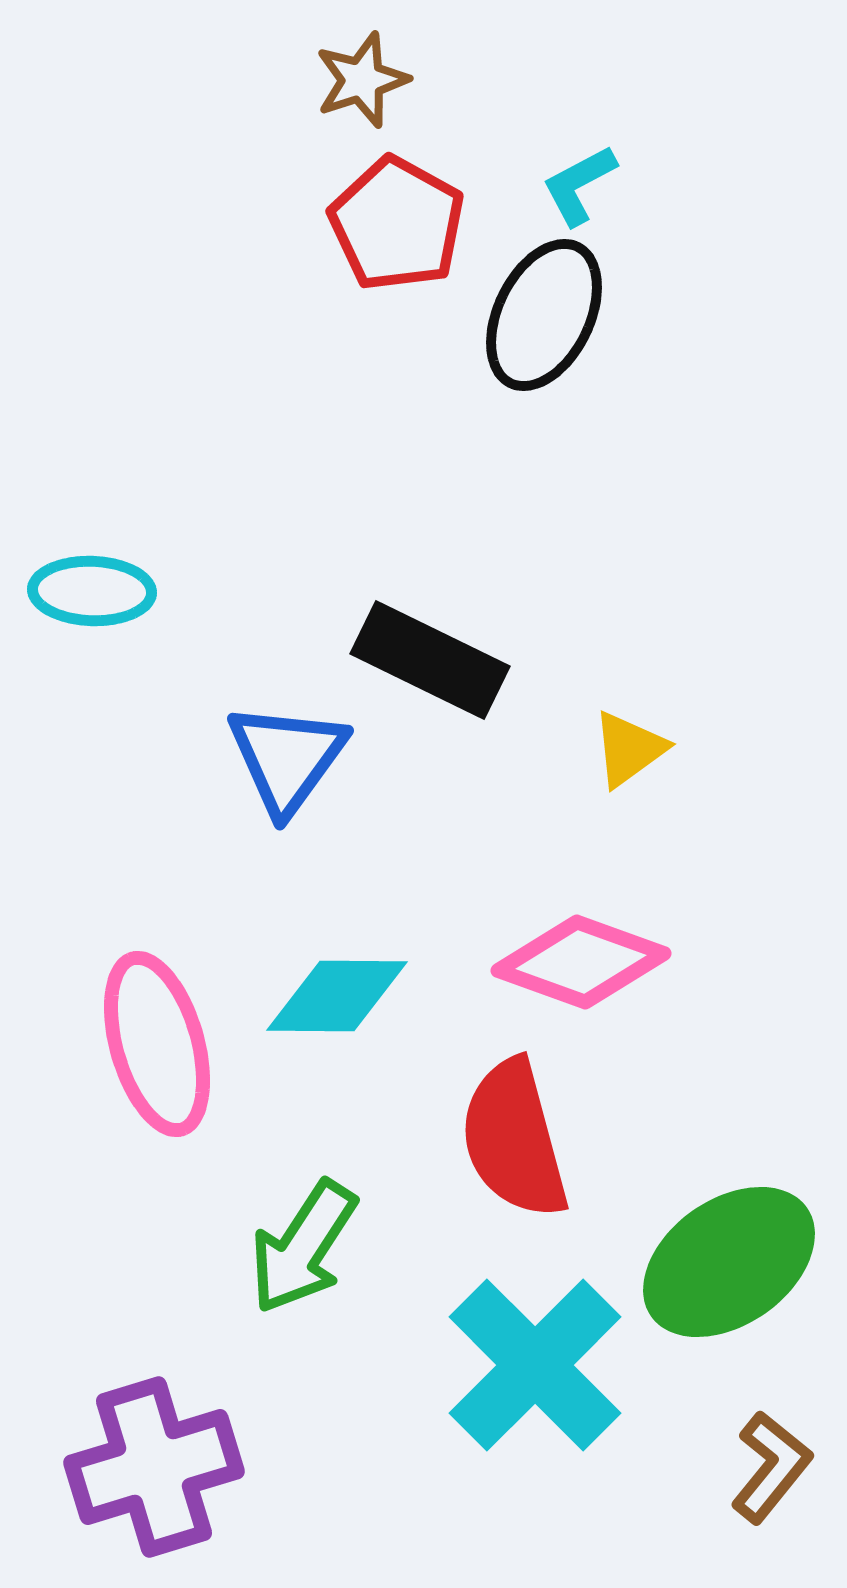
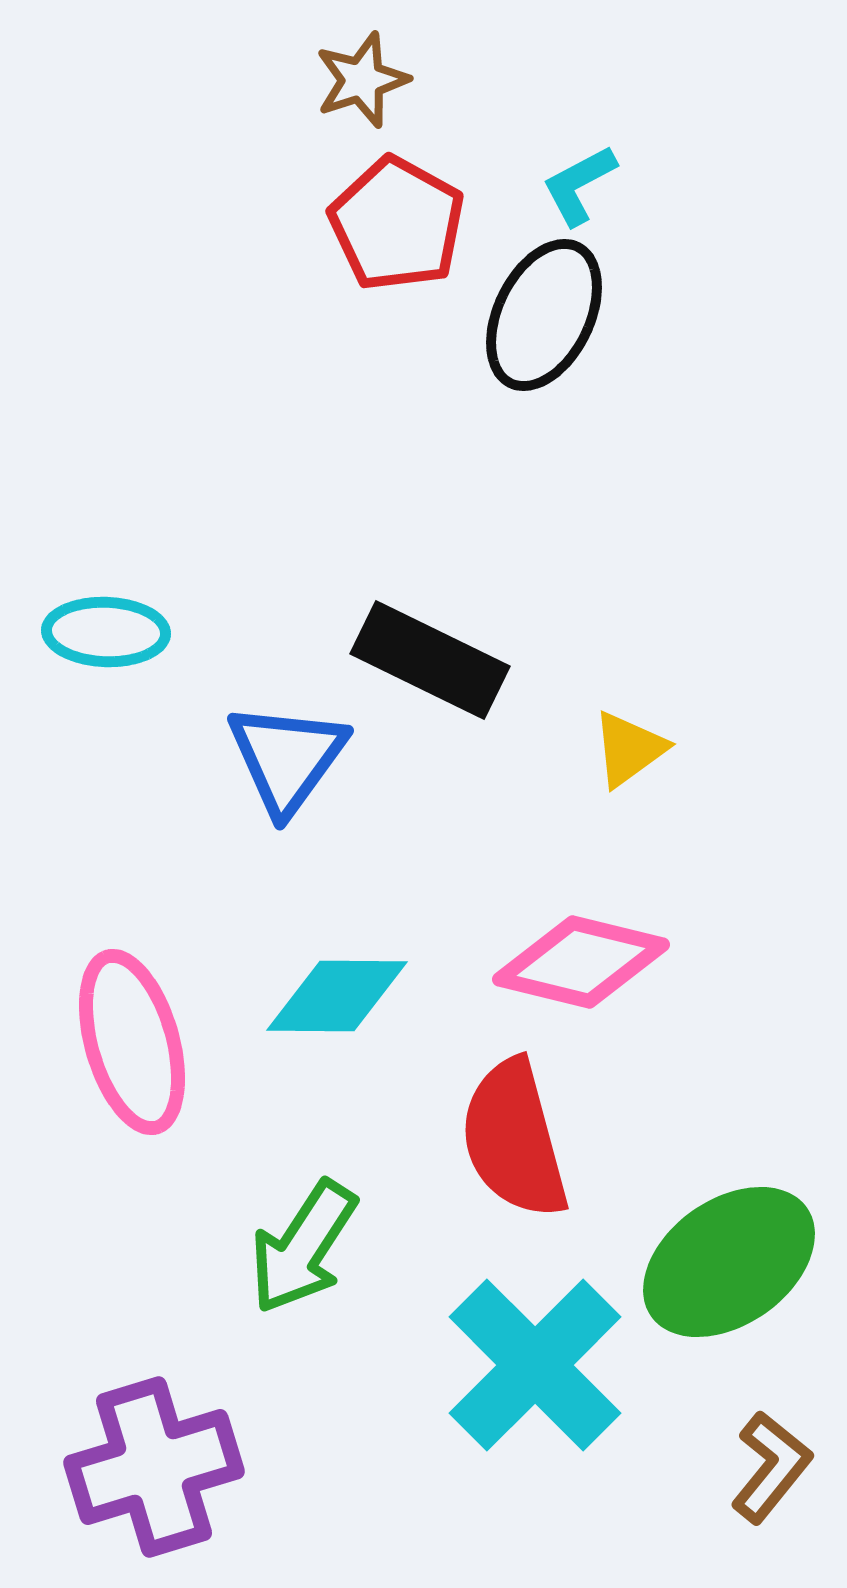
cyan ellipse: moved 14 px right, 41 px down
pink diamond: rotated 6 degrees counterclockwise
pink ellipse: moved 25 px left, 2 px up
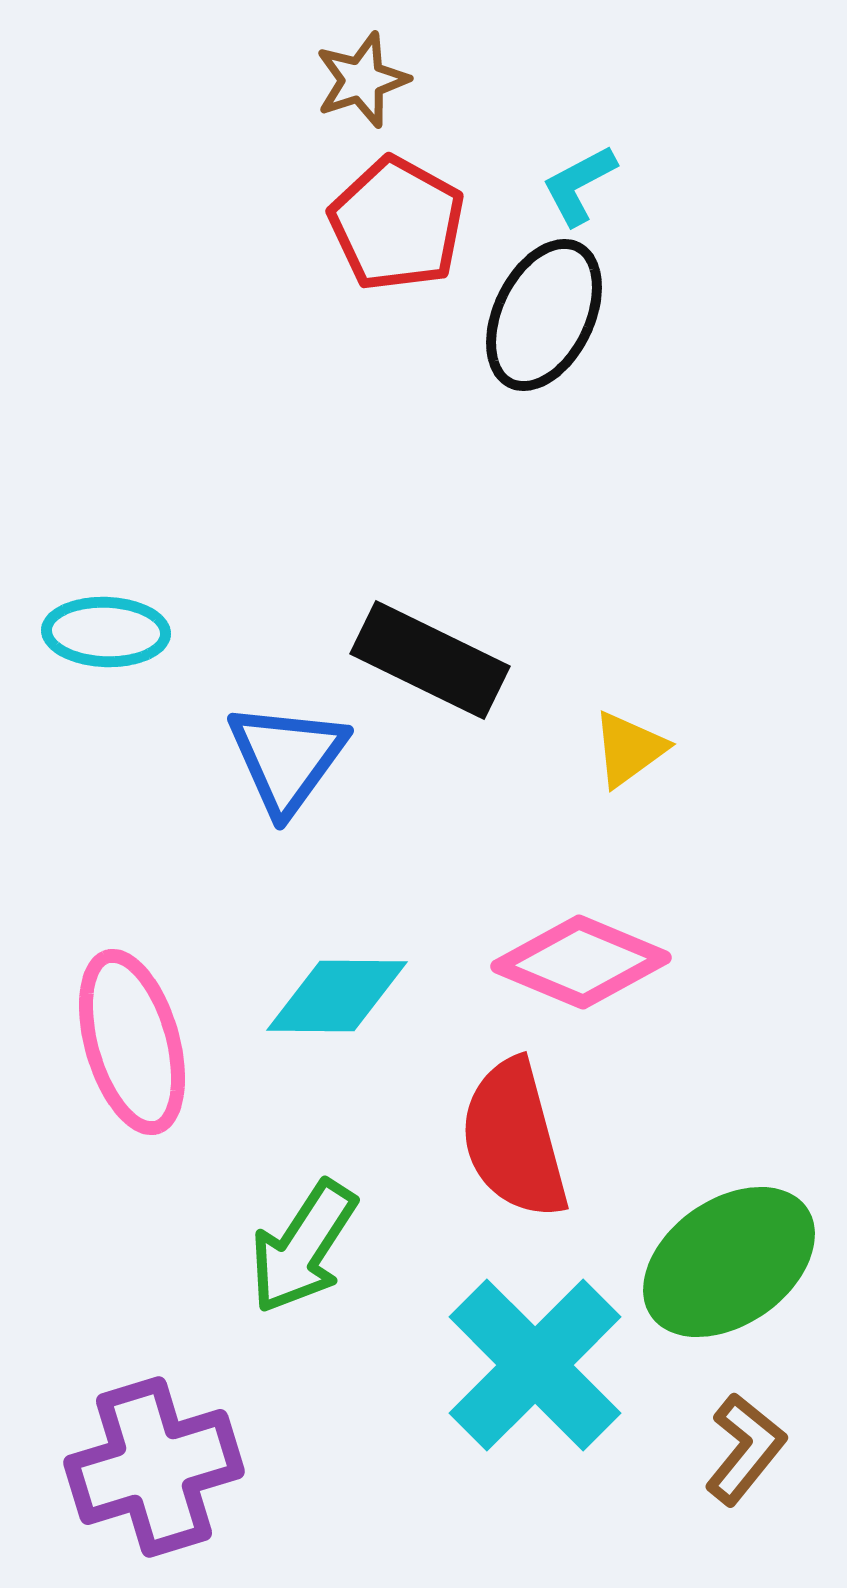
pink diamond: rotated 9 degrees clockwise
brown L-shape: moved 26 px left, 18 px up
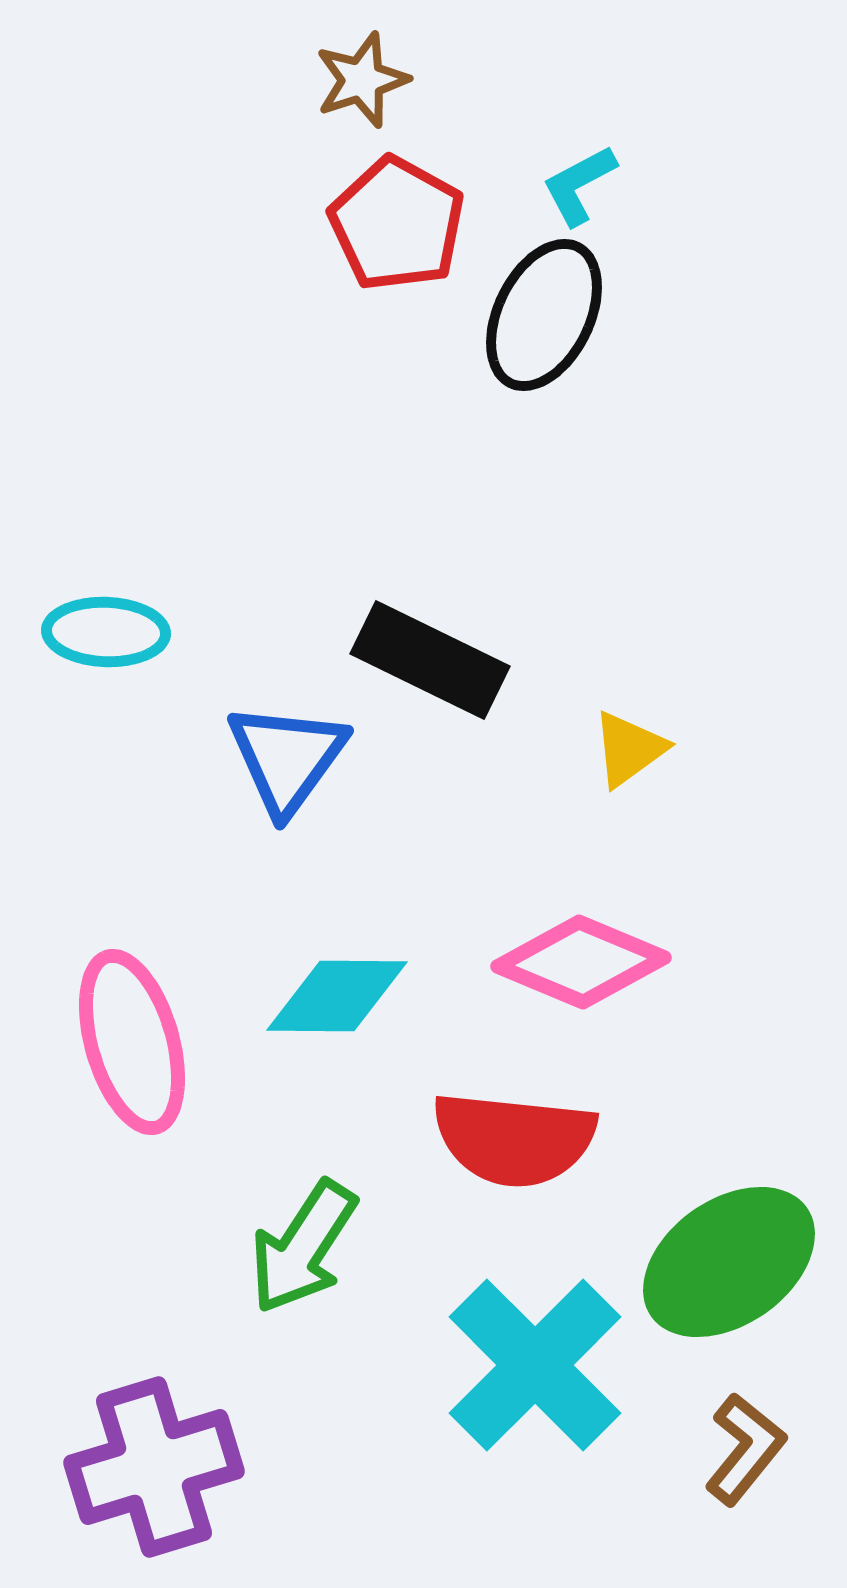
red semicircle: rotated 69 degrees counterclockwise
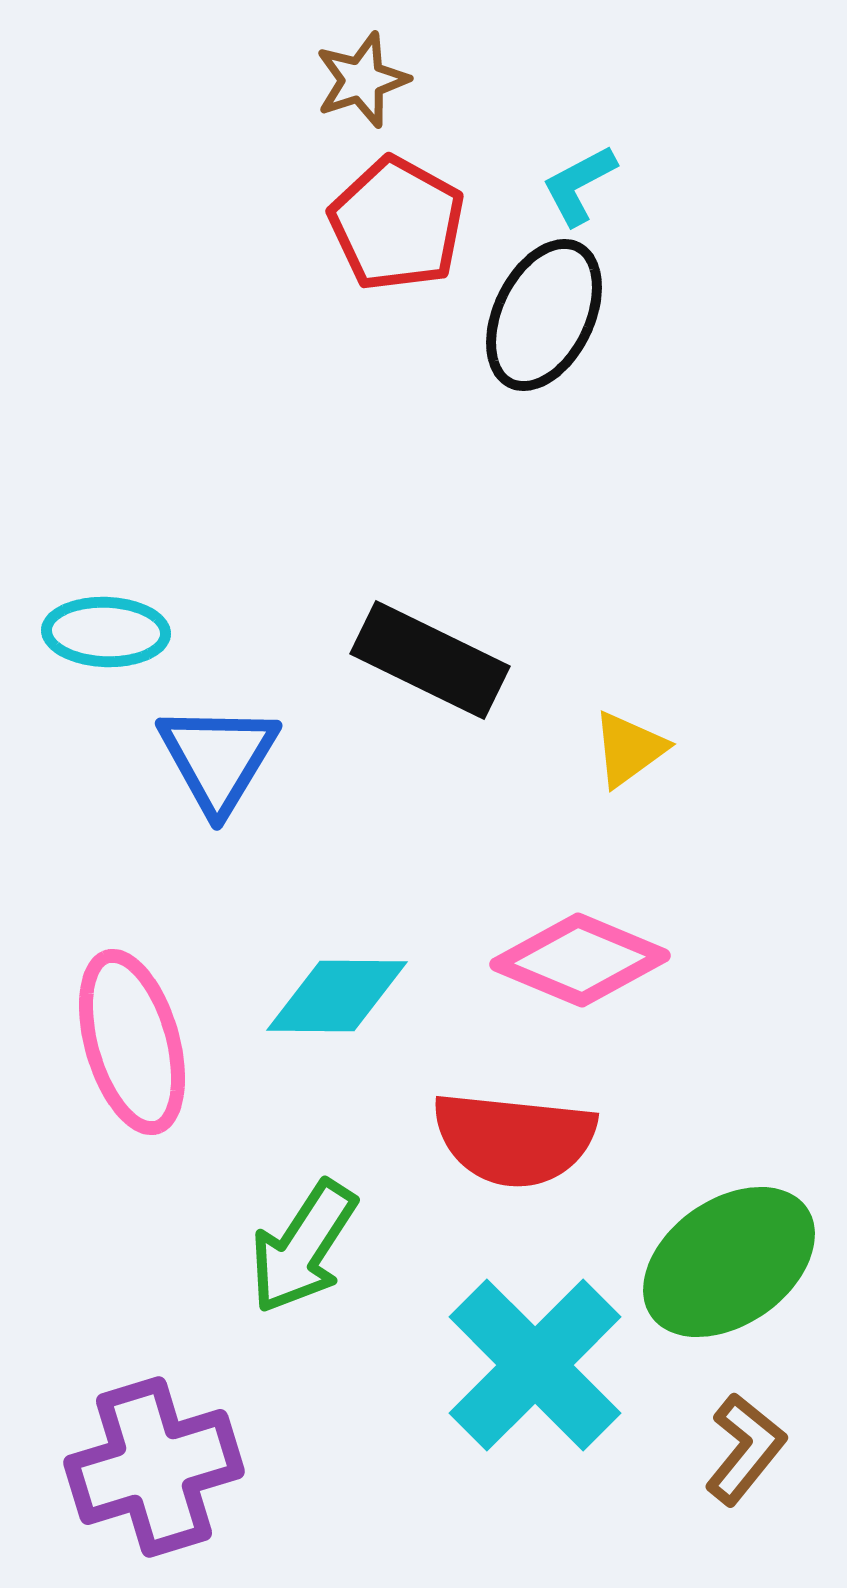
blue triangle: moved 69 px left; rotated 5 degrees counterclockwise
pink diamond: moved 1 px left, 2 px up
